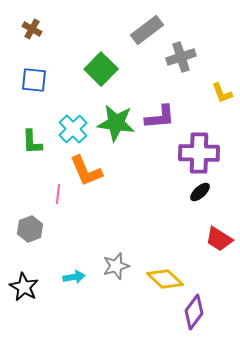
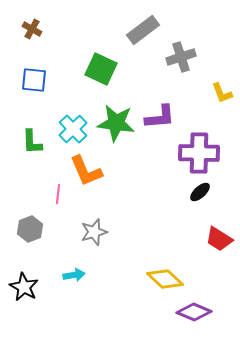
gray rectangle: moved 4 px left
green square: rotated 20 degrees counterclockwise
gray star: moved 22 px left, 34 px up
cyan arrow: moved 2 px up
purple diamond: rotated 76 degrees clockwise
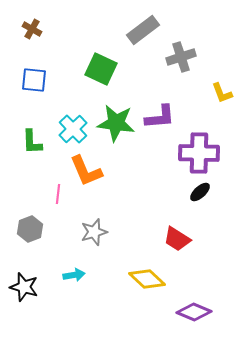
red trapezoid: moved 42 px left
yellow diamond: moved 18 px left
black star: rotated 12 degrees counterclockwise
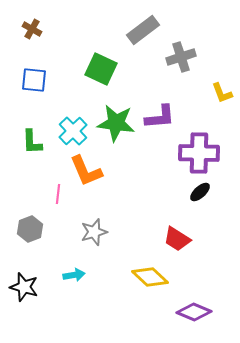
cyan cross: moved 2 px down
yellow diamond: moved 3 px right, 2 px up
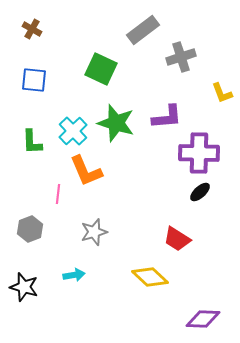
purple L-shape: moved 7 px right
green star: rotated 9 degrees clockwise
purple diamond: moved 9 px right, 7 px down; rotated 20 degrees counterclockwise
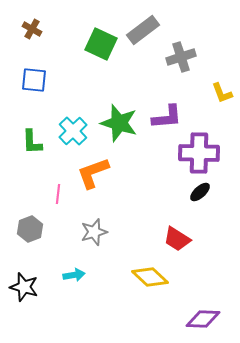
green square: moved 25 px up
green star: moved 3 px right
orange L-shape: moved 7 px right, 2 px down; rotated 93 degrees clockwise
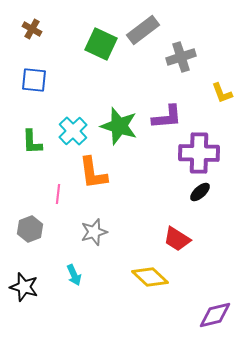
green star: moved 3 px down
orange L-shape: rotated 78 degrees counterclockwise
cyan arrow: rotated 75 degrees clockwise
purple diamond: moved 12 px right, 4 px up; rotated 16 degrees counterclockwise
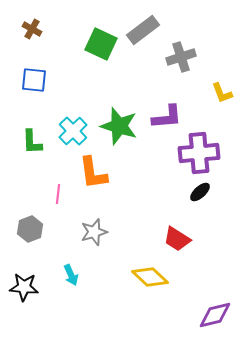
purple cross: rotated 6 degrees counterclockwise
cyan arrow: moved 3 px left
black star: rotated 12 degrees counterclockwise
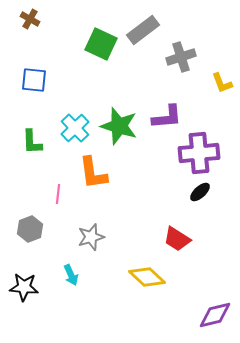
brown cross: moved 2 px left, 10 px up
yellow L-shape: moved 10 px up
cyan cross: moved 2 px right, 3 px up
gray star: moved 3 px left, 5 px down
yellow diamond: moved 3 px left
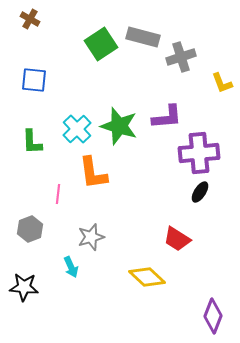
gray rectangle: moved 7 px down; rotated 52 degrees clockwise
green square: rotated 32 degrees clockwise
cyan cross: moved 2 px right, 1 px down
black ellipse: rotated 15 degrees counterclockwise
cyan arrow: moved 8 px up
purple diamond: moved 2 px left, 1 px down; rotated 56 degrees counterclockwise
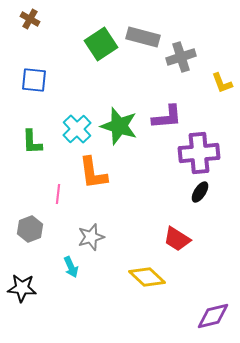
black star: moved 2 px left, 1 px down
purple diamond: rotated 56 degrees clockwise
